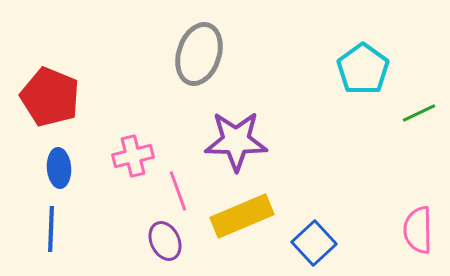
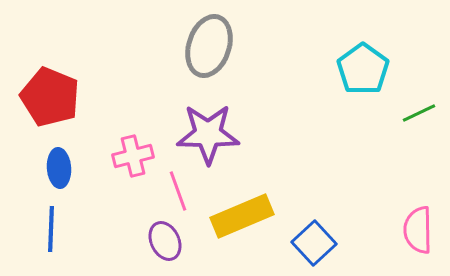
gray ellipse: moved 10 px right, 8 px up
purple star: moved 28 px left, 7 px up
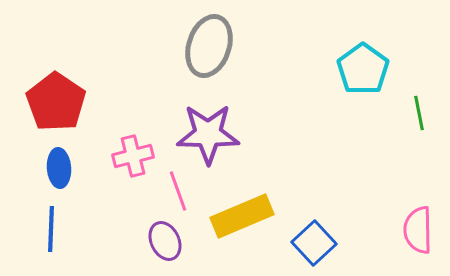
red pentagon: moved 6 px right, 5 px down; rotated 12 degrees clockwise
green line: rotated 76 degrees counterclockwise
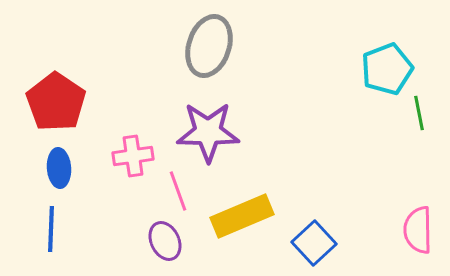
cyan pentagon: moved 24 px right; rotated 15 degrees clockwise
purple star: moved 2 px up
pink cross: rotated 6 degrees clockwise
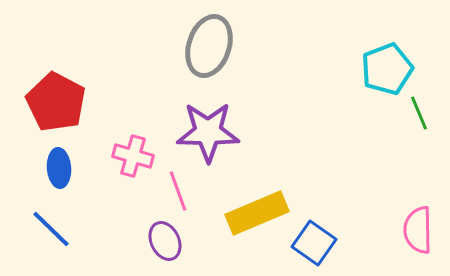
red pentagon: rotated 6 degrees counterclockwise
green line: rotated 12 degrees counterclockwise
pink cross: rotated 24 degrees clockwise
yellow rectangle: moved 15 px right, 3 px up
blue line: rotated 48 degrees counterclockwise
blue square: rotated 12 degrees counterclockwise
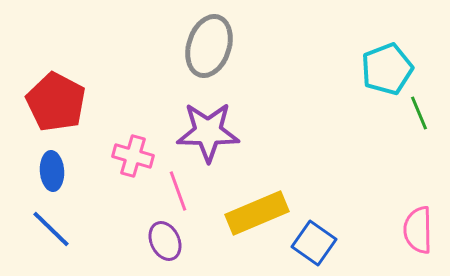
blue ellipse: moved 7 px left, 3 px down
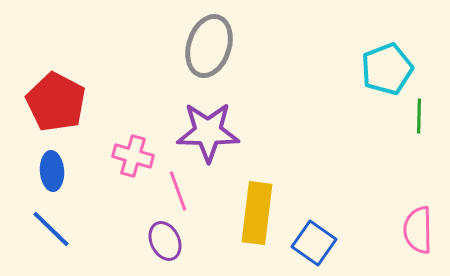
green line: moved 3 px down; rotated 24 degrees clockwise
yellow rectangle: rotated 60 degrees counterclockwise
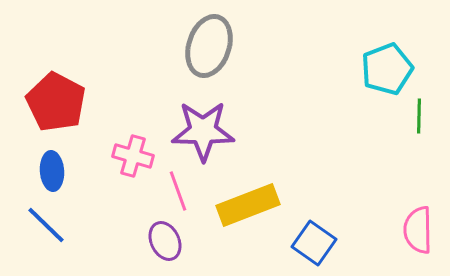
purple star: moved 5 px left, 1 px up
yellow rectangle: moved 9 px left, 8 px up; rotated 62 degrees clockwise
blue line: moved 5 px left, 4 px up
